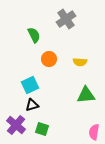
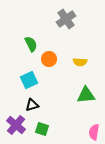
green semicircle: moved 3 px left, 9 px down
cyan square: moved 1 px left, 5 px up
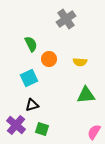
cyan square: moved 2 px up
pink semicircle: rotated 21 degrees clockwise
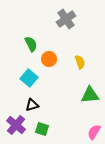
yellow semicircle: rotated 112 degrees counterclockwise
cyan square: rotated 24 degrees counterclockwise
green triangle: moved 4 px right
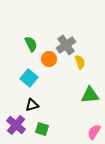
gray cross: moved 26 px down
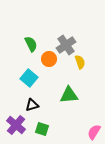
green triangle: moved 21 px left
